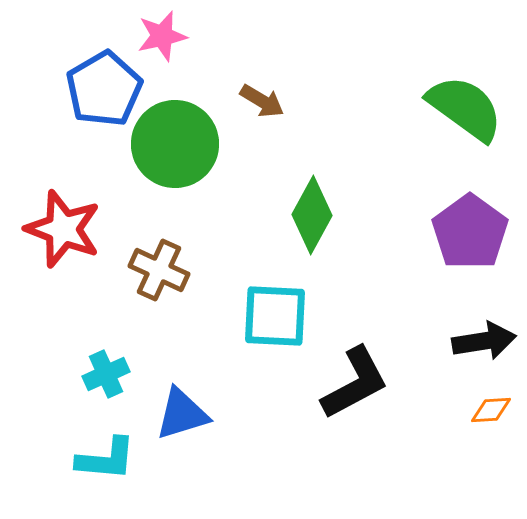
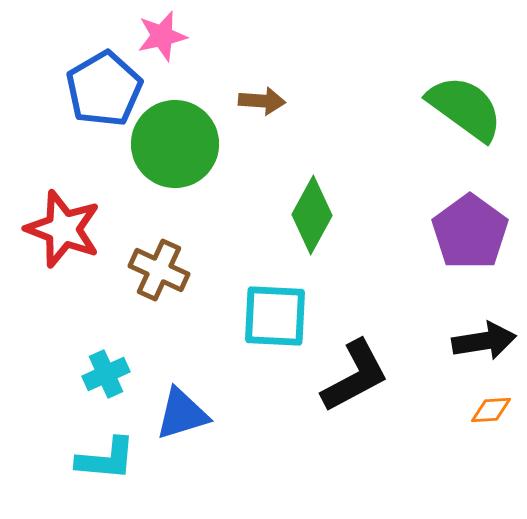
brown arrow: rotated 27 degrees counterclockwise
black L-shape: moved 7 px up
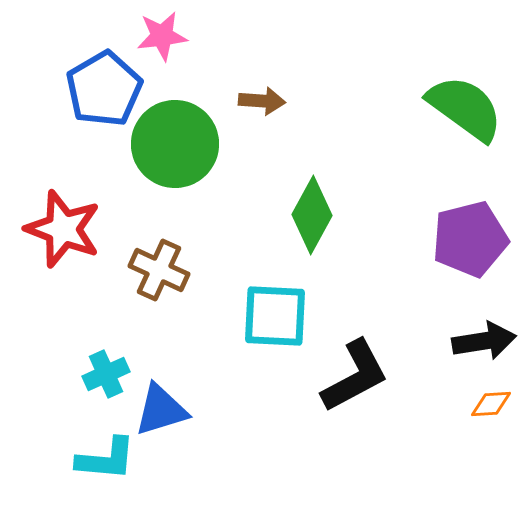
pink star: rotated 6 degrees clockwise
purple pentagon: moved 7 px down; rotated 22 degrees clockwise
orange diamond: moved 6 px up
blue triangle: moved 21 px left, 4 px up
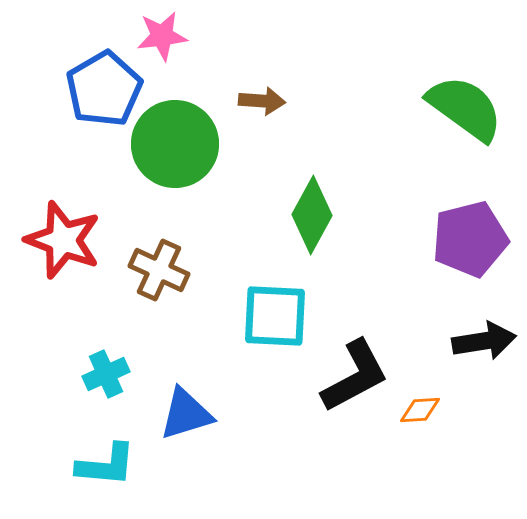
red star: moved 11 px down
orange diamond: moved 71 px left, 6 px down
blue triangle: moved 25 px right, 4 px down
cyan L-shape: moved 6 px down
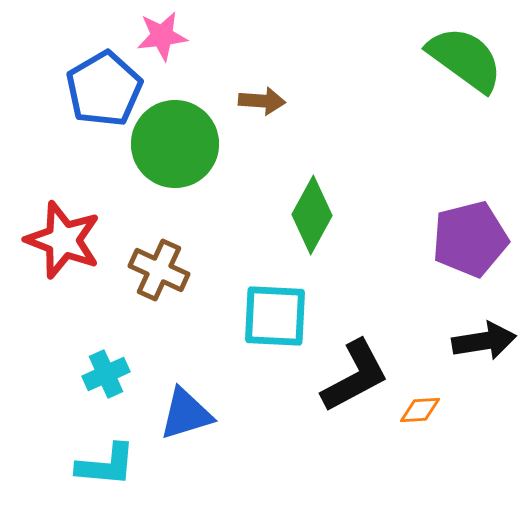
green semicircle: moved 49 px up
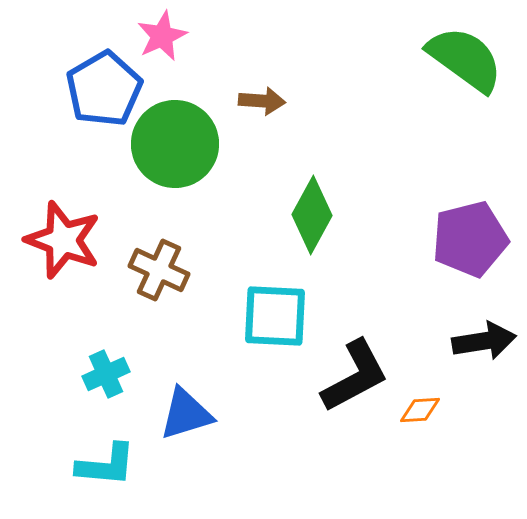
pink star: rotated 18 degrees counterclockwise
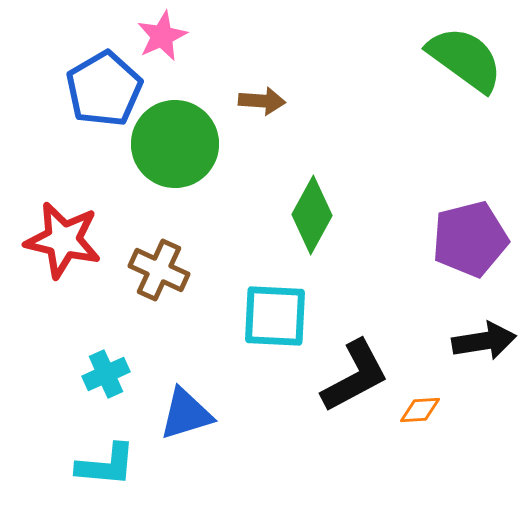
red star: rotated 8 degrees counterclockwise
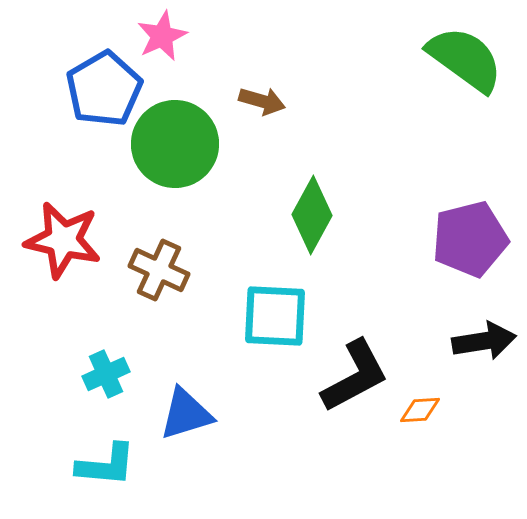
brown arrow: rotated 12 degrees clockwise
